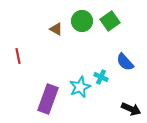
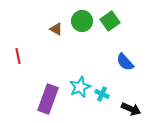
cyan cross: moved 1 px right, 17 px down
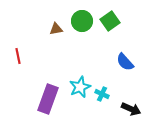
brown triangle: rotated 40 degrees counterclockwise
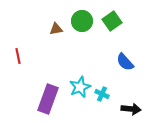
green square: moved 2 px right
black arrow: rotated 18 degrees counterclockwise
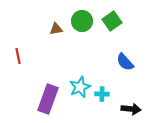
cyan cross: rotated 24 degrees counterclockwise
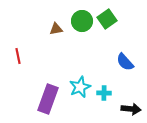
green square: moved 5 px left, 2 px up
cyan cross: moved 2 px right, 1 px up
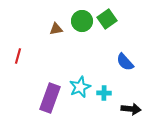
red line: rotated 28 degrees clockwise
purple rectangle: moved 2 px right, 1 px up
